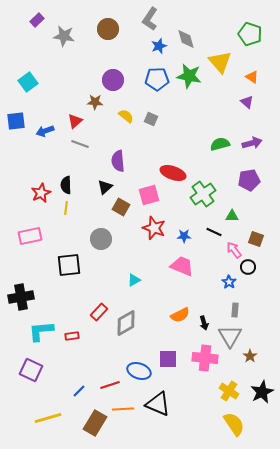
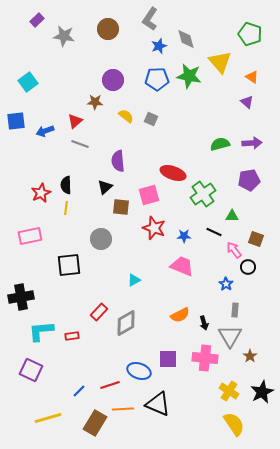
purple arrow at (252, 143): rotated 12 degrees clockwise
brown square at (121, 207): rotated 24 degrees counterclockwise
blue star at (229, 282): moved 3 px left, 2 px down
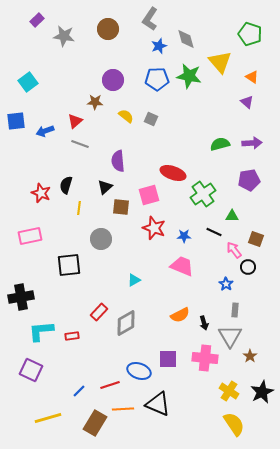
black semicircle at (66, 185): rotated 18 degrees clockwise
red star at (41, 193): rotated 24 degrees counterclockwise
yellow line at (66, 208): moved 13 px right
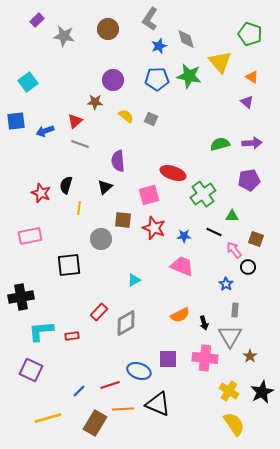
brown square at (121, 207): moved 2 px right, 13 px down
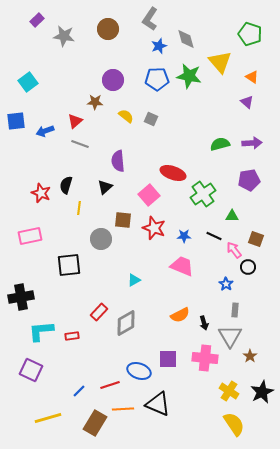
pink square at (149, 195): rotated 25 degrees counterclockwise
black line at (214, 232): moved 4 px down
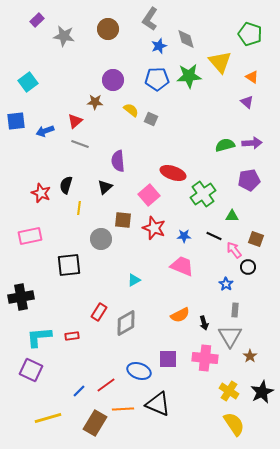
green star at (189, 76): rotated 15 degrees counterclockwise
yellow semicircle at (126, 116): moved 5 px right, 6 px up
green semicircle at (220, 144): moved 5 px right, 1 px down
red rectangle at (99, 312): rotated 12 degrees counterclockwise
cyan L-shape at (41, 331): moved 2 px left, 6 px down
red line at (110, 385): moved 4 px left; rotated 18 degrees counterclockwise
